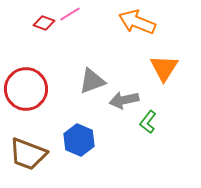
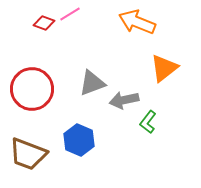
orange triangle: rotated 20 degrees clockwise
gray triangle: moved 2 px down
red circle: moved 6 px right
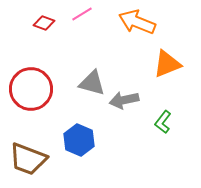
pink line: moved 12 px right
orange triangle: moved 3 px right, 4 px up; rotated 16 degrees clockwise
gray triangle: rotated 36 degrees clockwise
red circle: moved 1 px left
green L-shape: moved 15 px right
brown trapezoid: moved 5 px down
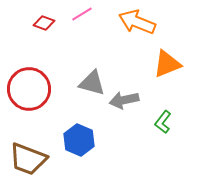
red circle: moved 2 px left
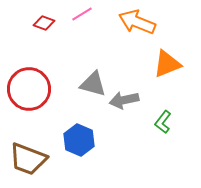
gray triangle: moved 1 px right, 1 px down
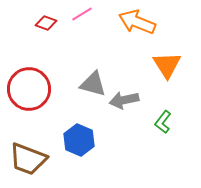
red diamond: moved 2 px right
orange triangle: moved 1 px down; rotated 40 degrees counterclockwise
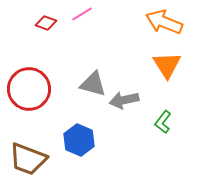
orange arrow: moved 27 px right
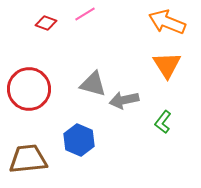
pink line: moved 3 px right
orange arrow: moved 3 px right
brown trapezoid: rotated 153 degrees clockwise
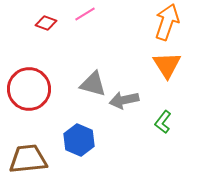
orange arrow: rotated 87 degrees clockwise
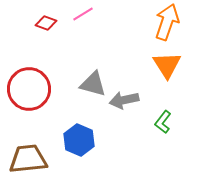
pink line: moved 2 px left
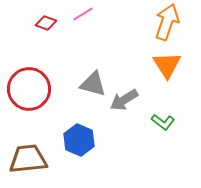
gray arrow: rotated 20 degrees counterclockwise
green L-shape: rotated 90 degrees counterclockwise
